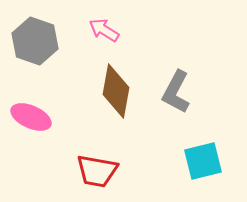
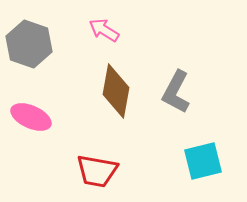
gray hexagon: moved 6 px left, 3 px down
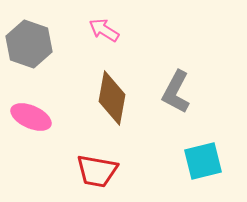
brown diamond: moved 4 px left, 7 px down
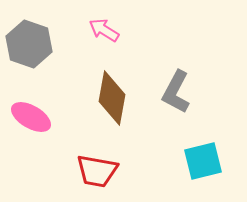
pink ellipse: rotated 6 degrees clockwise
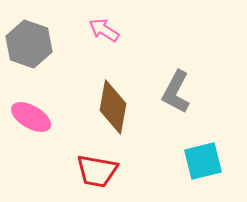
brown diamond: moved 1 px right, 9 px down
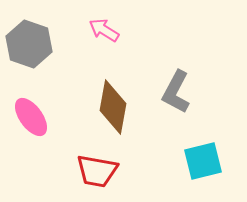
pink ellipse: rotated 24 degrees clockwise
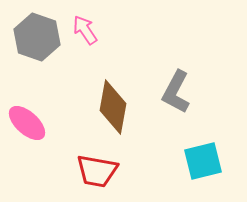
pink arrow: moved 19 px left; rotated 24 degrees clockwise
gray hexagon: moved 8 px right, 7 px up
pink ellipse: moved 4 px left, 6 px down; rotated 12 degrees counterclockwise
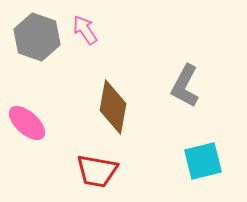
gray L-shape: moved 9 px right, 6 px up
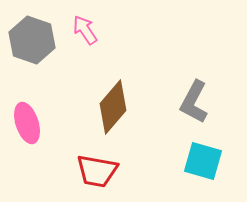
gray hexagon: moved 5 px left, 3 px down
gray L-shape: moved 9 px right, 16 px down
brown diamond: rotated 30 degrees clockwise
pink ellipse: rotated 30 degrees clockwise
cyan square: rotated 30 degrees clockwise
